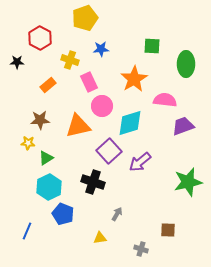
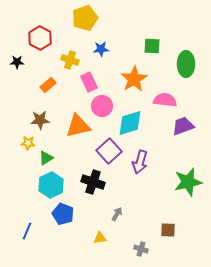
purple arrow: rotated 35 degrees counterclockwise
cyan hexagon: moved 2 px right, 2 px up
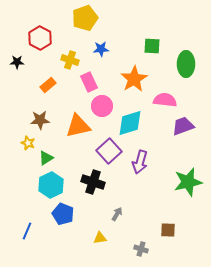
yellow star: rotated 16 degrees clockwise
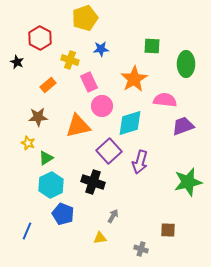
black star: rotated 24 degrees clockwise
brown star: moved 2 px left, 3 px up
gray arrow: moved 4 px left, 2 px down
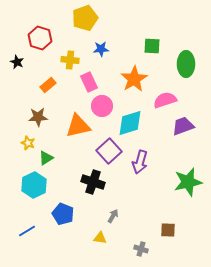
red hexagon: rotated 10 degrees counterclockwise
yellow cross: rotated 12 degrees counterclockwise
pink semicircle: rotated 25 degrees counterclockwise
cyan hexagon: moved 17 px left
blue line: rotated 36 degrees clockwise
yellow triangle: rotated 16 degrees clockwise
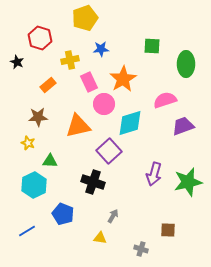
yellow cross: rotated 18 degrees counterclockwise
orange star: moved 11 px left
pink circle: moved 2 px right, 2 px up
green triangle: moved 4 px right, 3 px down; rotated 35 degrees clockwise
purple arrow: moved 14 px right, 12 px down
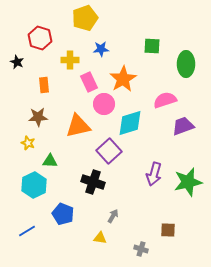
yellow cross: rotated 12 degrees clockwise
orange rectangle: moved 4 px left; rotated 56 degrees counterclockwise
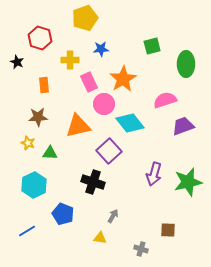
green square: rotated 18 degrees counterclockwise
cyan diamond: rotated 68 degrees clockwise
green triangle: moved 8 px up
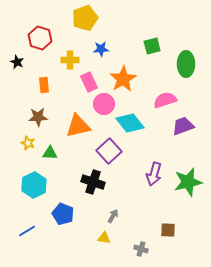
yellow triangle: moved 4 px right
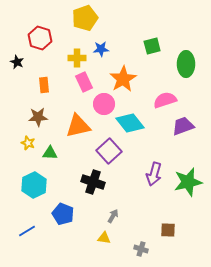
yellow cross: moved 7 px right, 2 px up
pink rectangle: moved 5 px left
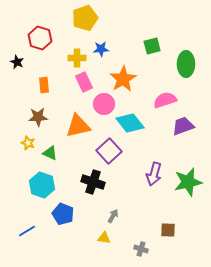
green triangle: rotated 21 degrees clockwise
cyan hexagon: moved 8 px right; rotated 15 degrees counterclockwise
